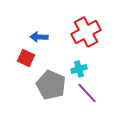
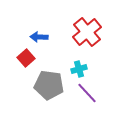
red cross: moved 1 px right; rotated 12 degrees counterclockwise
red square: rotated 24 degrees clockwise
gray pentagon: moved 2 px left; rotated 16 degrees counterclockwise
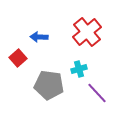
red square: moved 8 px left
purple line: moved 10 px right
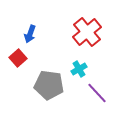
blue arrow: moved 9 px left, 3 px up; rotated 72 degrees counterclockwise
cyan cross: rotated 14 degrees counterclockwise
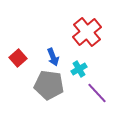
blue arrow: moved 23 px right, 23 px down; rotated 42 degrees counterclockwise
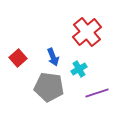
gray pentagon: moved 2 px down
purple line: rotated 65 degrees counterclockwise
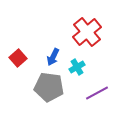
blue arrow: rotated 48 degrees clockwise
cyan cross: moved 2 px left, 2 px up
purple line: rotated 10 degrees counterclockwise
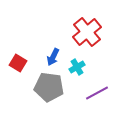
red square: moved 5 px down; rotated 18 degrees counterclockwise
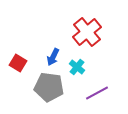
cyan cross: rotated 21 degrees counterclockwise
